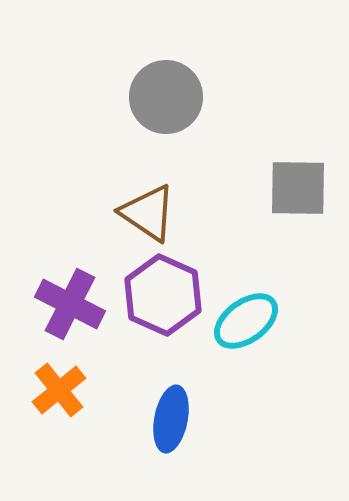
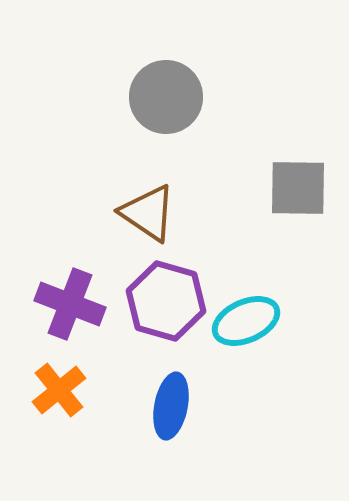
purple hexagon: moved 3 px right, 6 px down; rotated 8 degrees counterclockwise
purple cross: rotated 6 degrees counterclockwise
cyan ellipse: rotated 12 degrees clockwise
blue ellipse: moved 13 px up
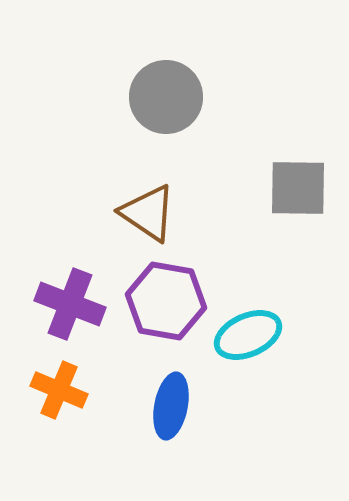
purple hexagon: rotated 6 degrees counterclockwise
cyan ellipse: moved 2 px right, 14 px down
orange cross: rotated 28 degrees counterclockwise
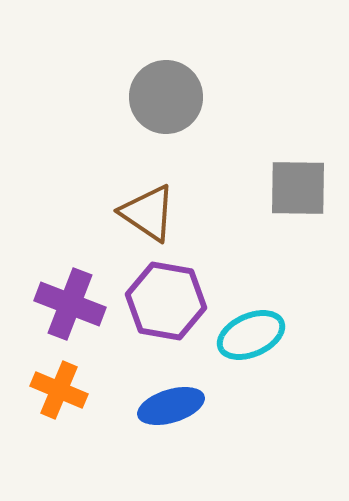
cyan ellipse: moved 3 px right
blue ellipse: rotated 62 degrees clockwise
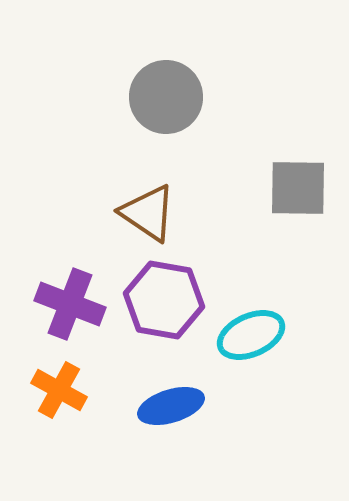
purple hexagon: moved 2 px left, 1 px up
orange cross: rotated 6 degrees clockwise
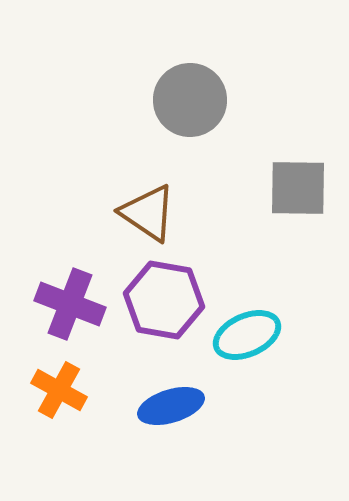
gray circle: moved 24 px right, 3 px down
cyan ellipse: moved 4 px left
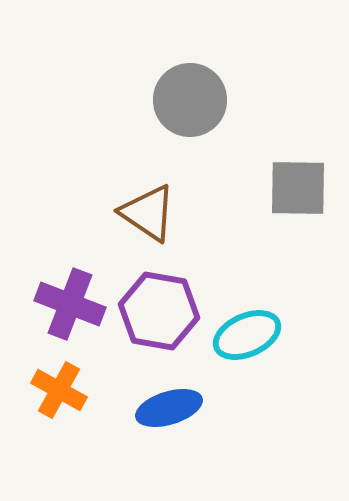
purple hexagon: moved 5 px left, 11 px down
blue ellipse: moved 2 px left, 2 px down
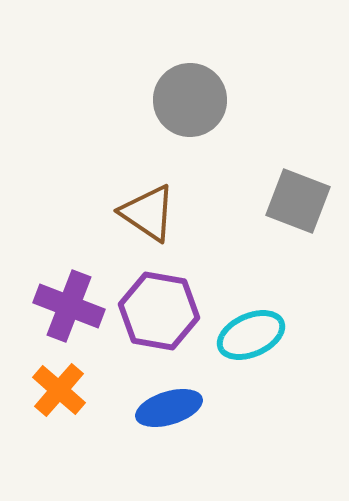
gray square: moved 13 px down; rotated 20 degrees clockwise
purple cross: moved 1 px left, 2 px down
cyan ellipse: moved 4 px right
orange cross: rotated 12 degrees clockwise
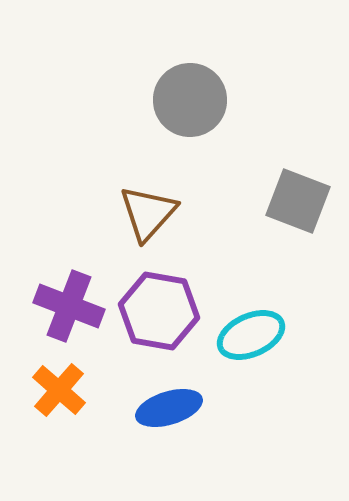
brown triangle: rotated 38 degrees clockwise
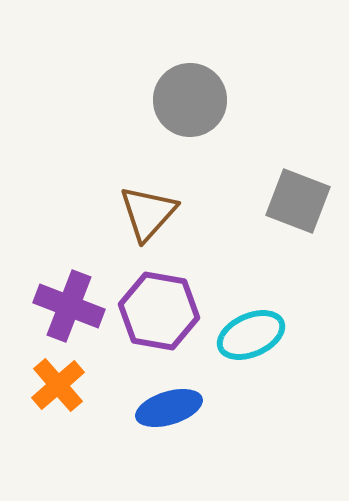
orange cross: moved 1 px left, 5 px up; rotated 8 degrees clockwise
